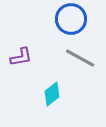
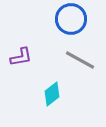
gray line: moved 2 px down
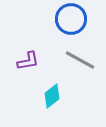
purple L-shape: moved 7 px right, 4 px down
cyan diamond: moved 2 px down
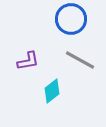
cyan diamond: moved 5 px up
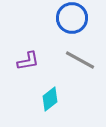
blue circle: moved 1 px right, 1 px up
cyan diamond: moved 2 px left, 8 px down
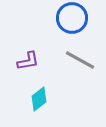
cyan diamond: moved 11 px left
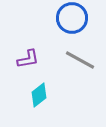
purple L-shape: moved 2 px up
cyan diamond: moved 4 px up
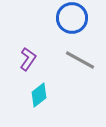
purple L-shape: rotated 45 degrees counterclockwise
